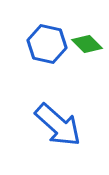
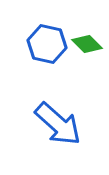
blue arrow: moved 1 px up
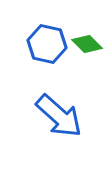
blue arrow: moved 1 px right, 8 px up
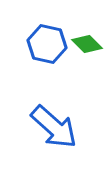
blue arrow: moved 5 px left, 11 px down
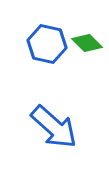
green diamond: moved 1 px up
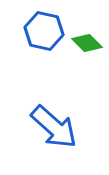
blue hexagon: moved 3 px left, 13 px up
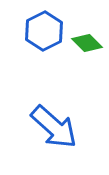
blue hexagon: rotated 21 degrees clockwise
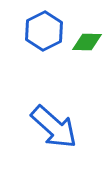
green diamond: moved 1 px up; rotated 44 degrees counterclockwise
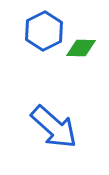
green diamond: moved 6 px left, 6 px down
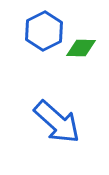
blue arrow: moved 3 px right, 5 px up
